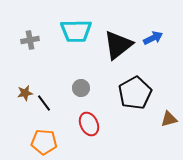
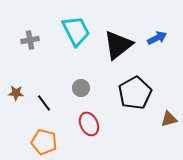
cyan trapezoid: rotated 116 degrees counterclockwise
blue arrow: moved 4 px right
brown star: moved 9 px left; rotated 14 degrees clockwise
orange pentagon: rotated 10 degrees clockwise
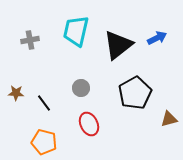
cyan trapezoid: rotated 140 degrees counterclockwise
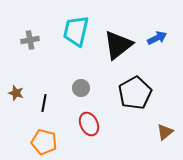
brown star: rotated 14 degrees clockwise
black line: rotated 48 degrees clockwise
brown triangle: moved 4 px left, 13 px down; rotated 24 degrees counterclockwise
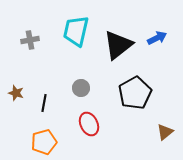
orange pentagon: rotated 30 degrees counterclockwise
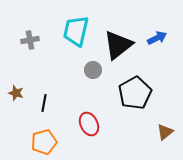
gray circle: moved 12 px right, 18 px up
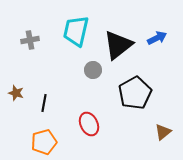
brown triangle: moved 2 px left
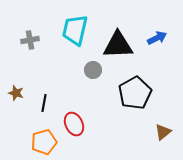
cyan trapezoid: moved 1 px left, 1 px up
black triangle: rotated 36 degrees clockwise
red ellipse: moved 15 px left
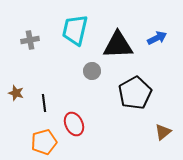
gray circle: moved 1 px left, 1 px down
black line: rotated 18 degrees counterclockwise
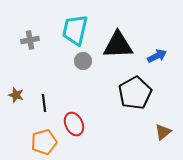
blue arrow: moved 18 px down
gray circle: moved 9 px left, 10 px up
brown star: moved 2 px down
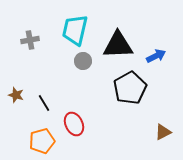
blue arrow: moved 1 px left
black pentagon: moved 5 px left, 5 px up
black line: rotated 24 degrees counterclockwise
brown triangle: rotated 12 degrees clockwise
orange pentagon: moved 2 px left, 1 px up
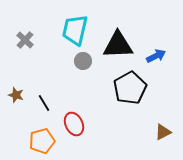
gray cross: moved 5 px left; rotated 36 degrees counterclockwise
